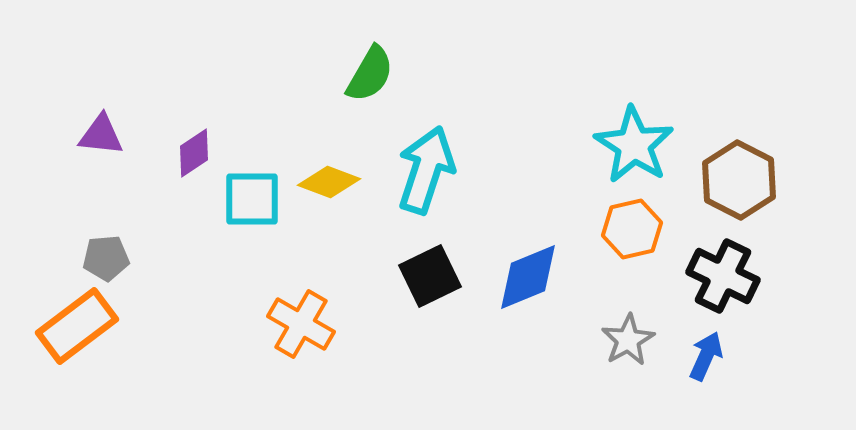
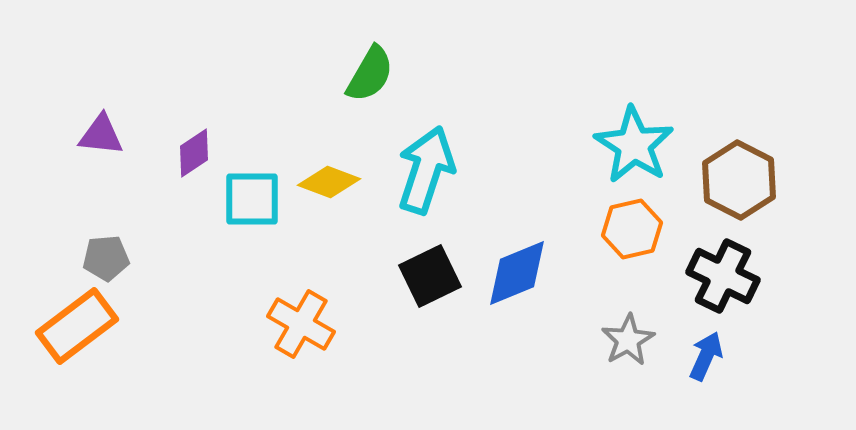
blue diamond: moved 11 px left, 4 px up
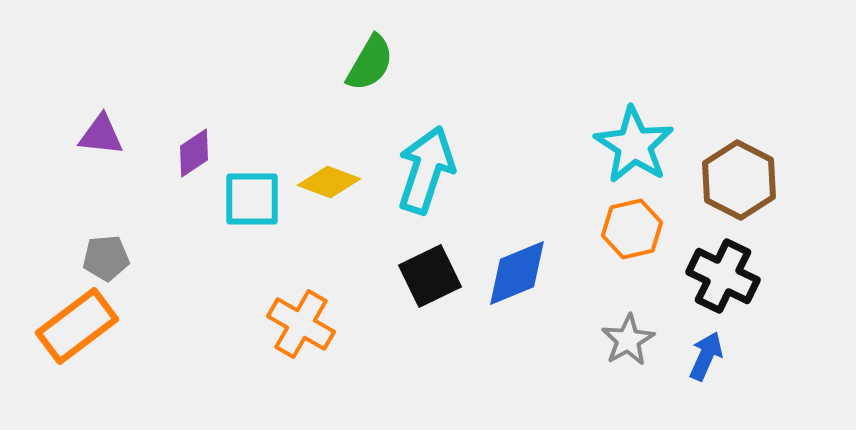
green semicircle: moved 11 px up
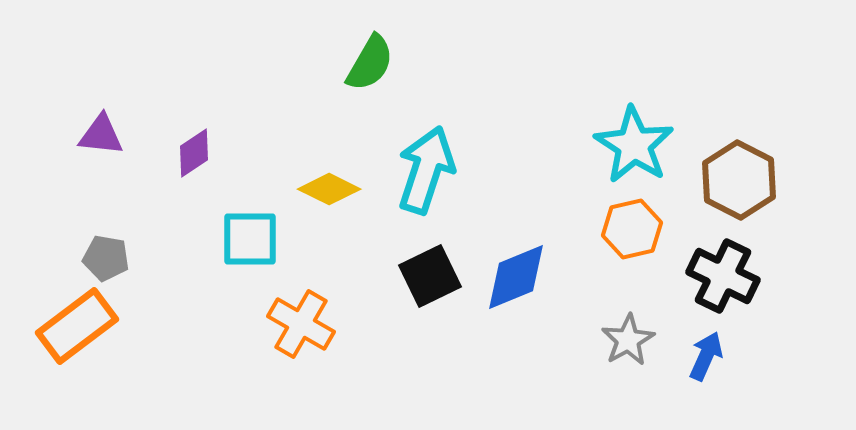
yellow diamond: moved 7 px down; rotated 6 degrees clockwise
cyan square: moved 2 px left, 40 px down
gray pentagon: rotated 15 degrees clockwise
blue diamond: moved 1 px left, 4 px down
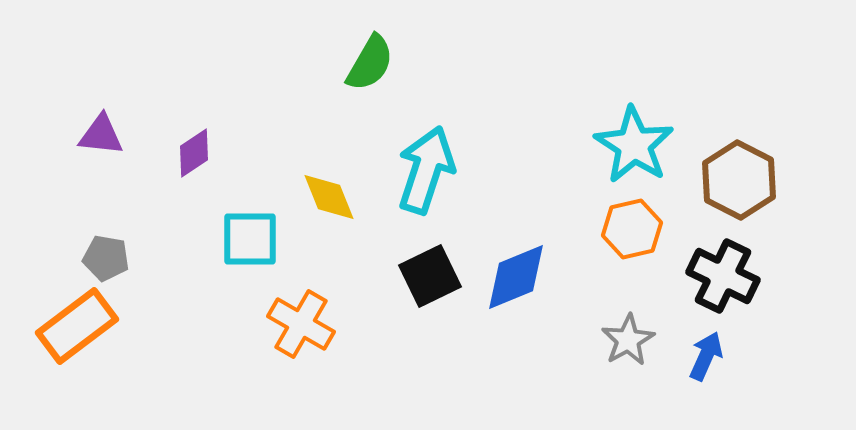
yellow diamond: moved 8 px down; rotated 42 degrees clockwise
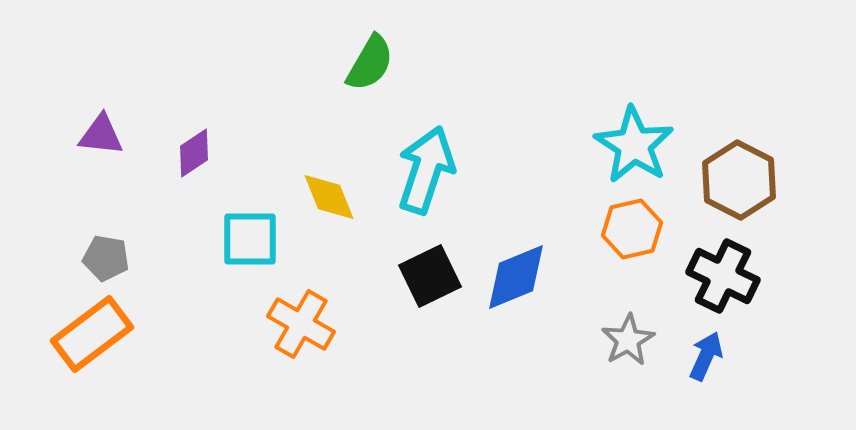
orange rectangle: moved 15 px right, 8 px down
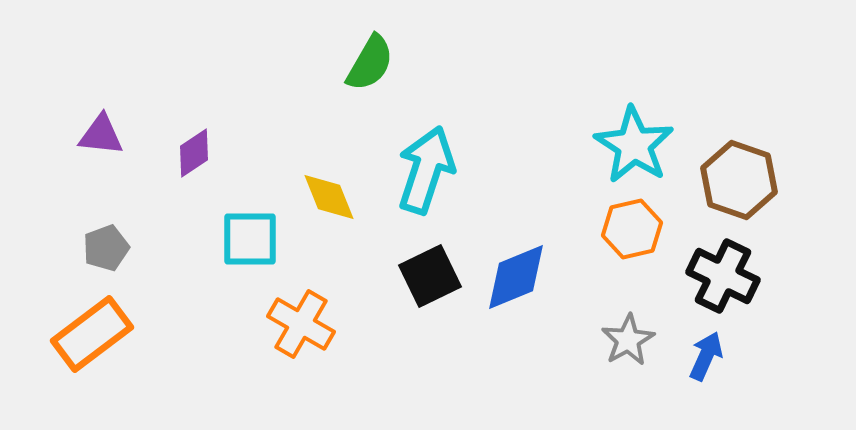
brown hexagon: rotated 8 degrees counterclockwise
gray pentagon: moved 10 px up; rotated 30 degrees counterclockwise
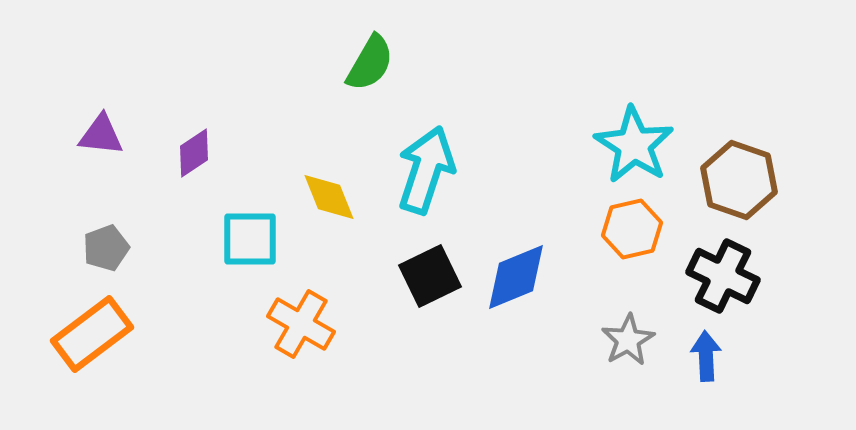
blue arrow: rotated 27 degrees counterclockwise
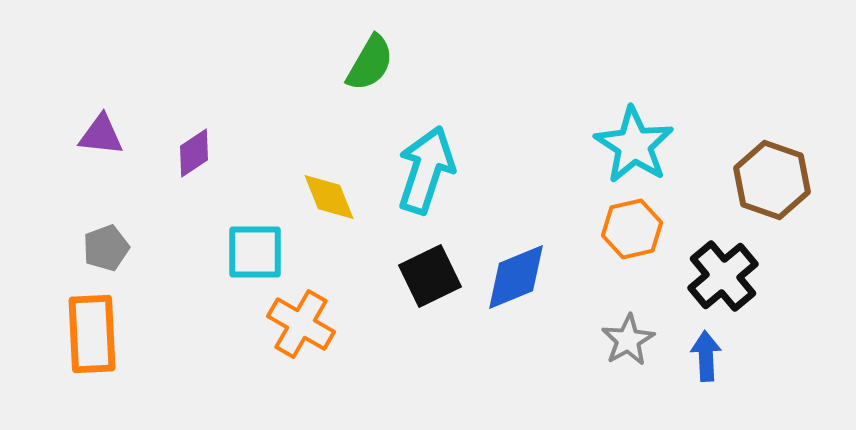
brown hexagon: moved 33 px right
cyan square: moved 5 px right, 13 px down
black cross: rotated 24 degrees clockwise
orange rectangle: rotated 56 degrees counterclockwise
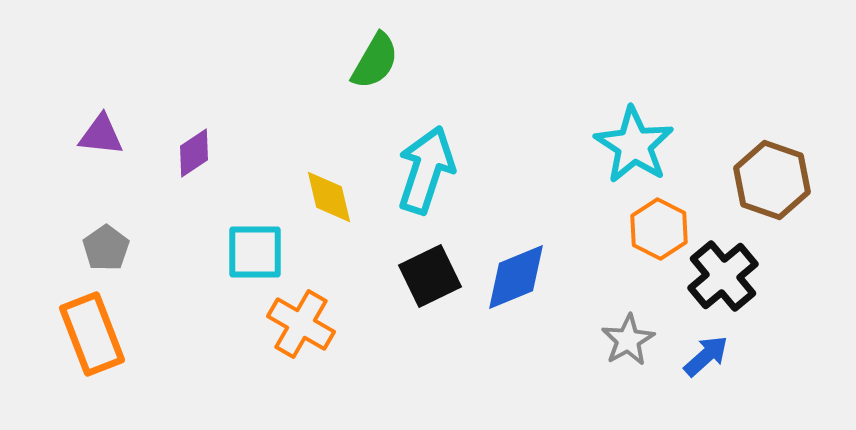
green semicircle: moved 5 px right, 2 px up
yellow diamond: rotated 8 degrees clockwise
orange hexagon: moved 27 px right; rotated 20 degrees counterclockwise
gray pentagon: rotated 15 degrees counterclockwise
orange rectangle: rotated 18 degrees counterclockwise
blue arrow: rotated 51 degrees clockwise
